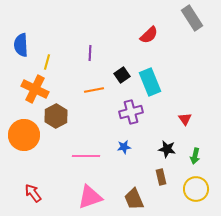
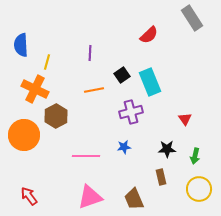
black star: rotated 12 degrees counterclockwise
yellow circle: moved 3 px right
red arrow: moved 4 px left, 3 px down
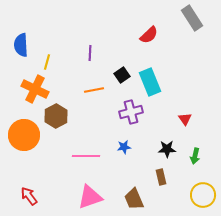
yellow circle: moved 4 px right, 6 px down
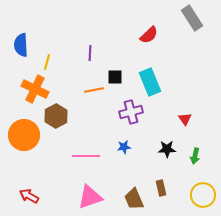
black square: moved 7 px left, 2 px down; rotated 35 degrees clockwise
brown rectangle: moved 11 px down
red arrow: rotated 24 degrees counterclockwise
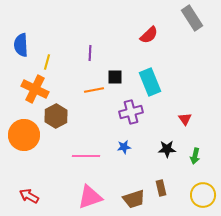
brown trapezoid: rotated 85 degrees counterclockwise
